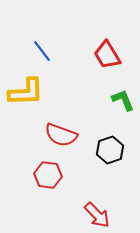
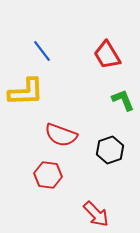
red arrow: moved 1 px left, 1 px up
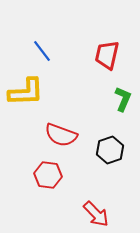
red trapezoid: rotated 44 degrees clockwise
green L-shape: moved 1 px up; rotated 45 degrees clockwise
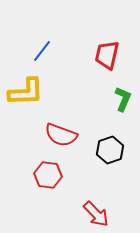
blue line: rotated 75 degrees clockwise
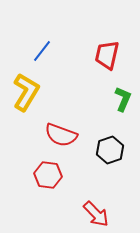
yellow L-shape: rotated 57 degrees counterclockwise
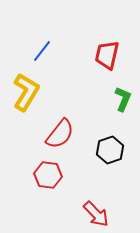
red semicircle: moved 1 px left, 1 px up; rotated 72 degrees counterclockwise
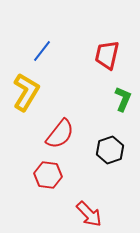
red arrow: moved 7 px left
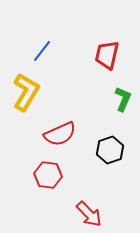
red semicircle: rotated 28 degrees clockwise
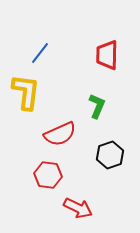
blue line: moved 2 px left, 2 px down
red trapezoid: rotated 12 degrees counterclockwise
yellow L-shape: rotated 24 degrees counterclockwise
green L-shape: moved 26 px left, 7 px down
black hexagon: moved 5 px down
red arrow: moved 11 px left, 6 px up; rotated 20 degrees counterclockwise
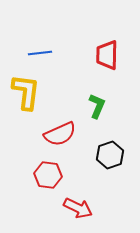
blue line: rotated 45 degrees clockwise
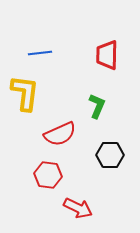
yellow L-shape: moved 1 px left, 1 px down
black hexagon: rotated 20 degrees clockwise
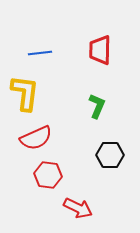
red trapezoid: moved 7 px left, 5 px up
red semicircle: moved 24 px left, 4 px down
